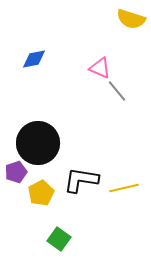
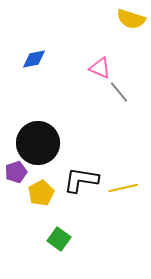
gray line: moved 2 px right, 1 px down
yellow line: moved 1 px left
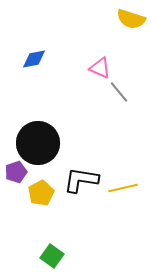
green square: moved 7 px left, 17 px down
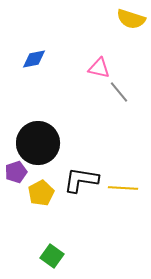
pink triangle: moved 1 px left; rotated 10 degrees counterclockwise
yellow line: rotated 16 degrees clockwise
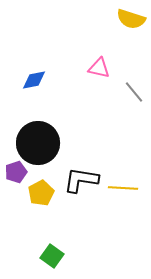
blue diamond: moved 21 px down
gray line: moved 15 px right
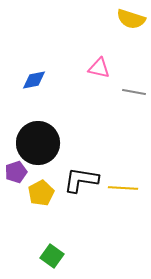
gray line: rotated 40 degrees counterclockwise
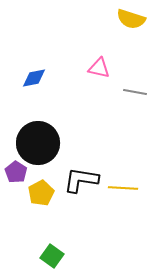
blue diamond: moved 2 px up
gray line: moved 1 px right
purple pentagon: rotated 20 degrees counterclockwise
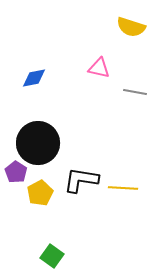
yellow semicircle: moved 8 px down
yellow pentagon: moved 1 px left
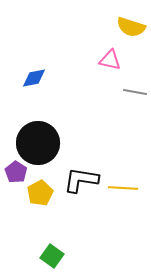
pink triangle: moved 11 px right, 8 px up
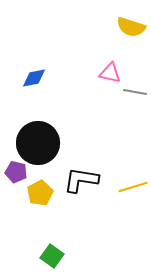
pink triangle: moved 13 px down
purple pentagon: rotated 20 degrees counterclockwise
yellow line: moved 10 px right, 1 px up; rotated 20 degrees counterclockwise
